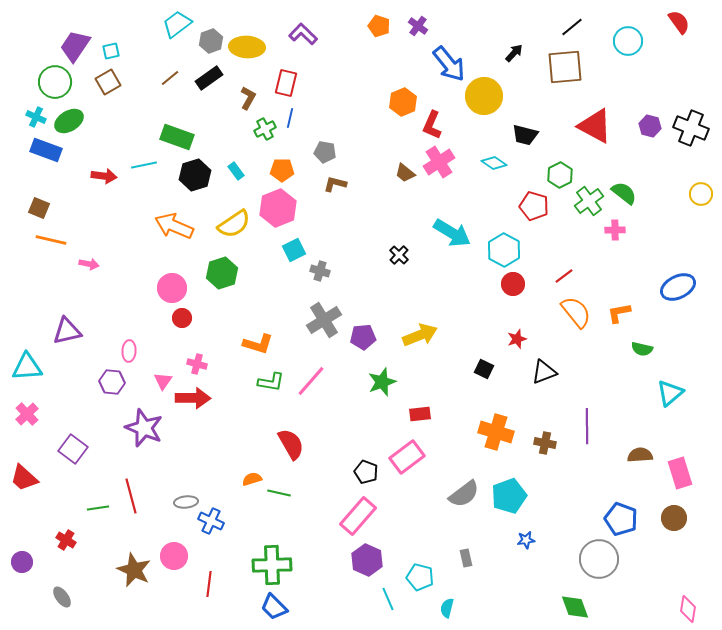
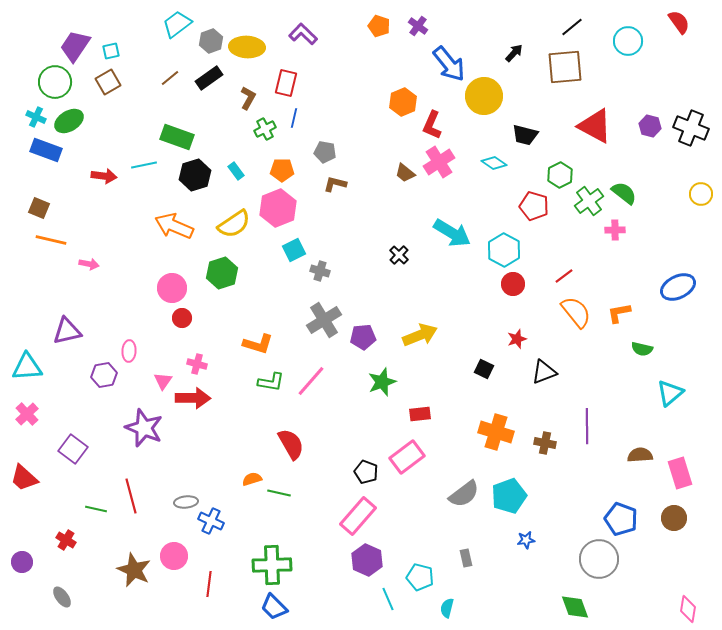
blue line at (290, 118): moved 4 px right
purple hexagon at (112, 382): moved 8 px left, 7 px up; rotated 15 degrees counterclockwise
green line at (98, 508): moved 2 px left, 1 px down; rotated 20 degrees clockwise
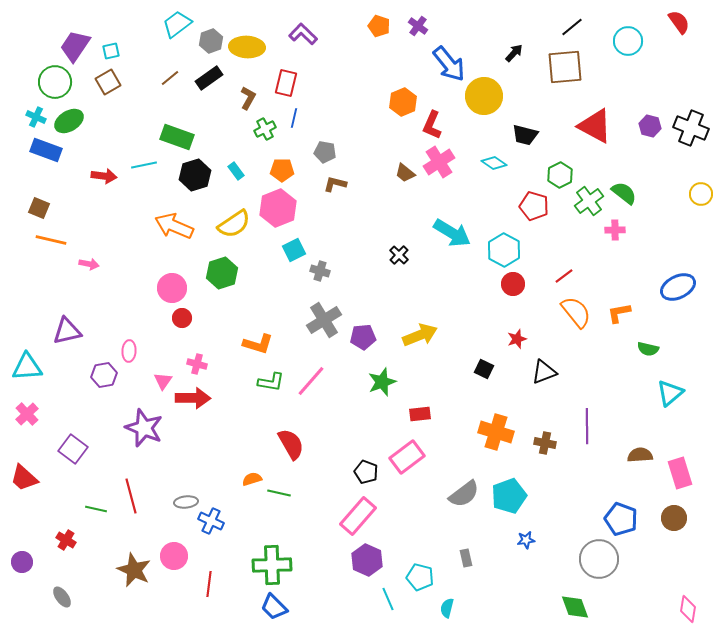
green semicircle at (642, 349): moved 6 px right
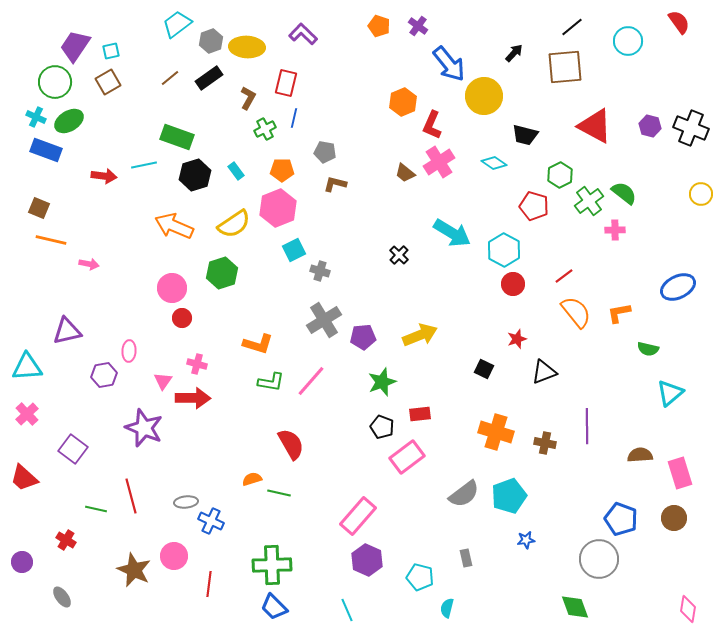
black pentagon at (366, 472): moved 16 px right, 45 px up
cyan line at (388, 599): moved 41 px left, 11 px down
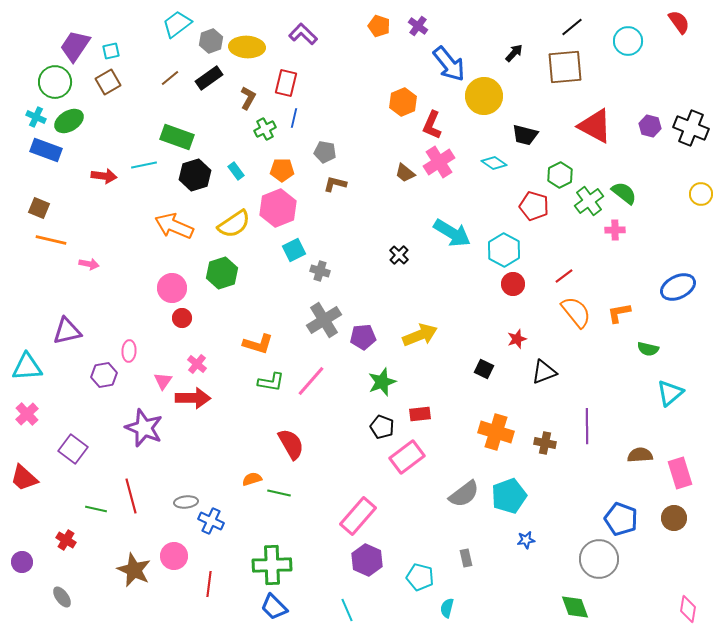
pink cross at (197, 364): rotated 24 degrees clockwise
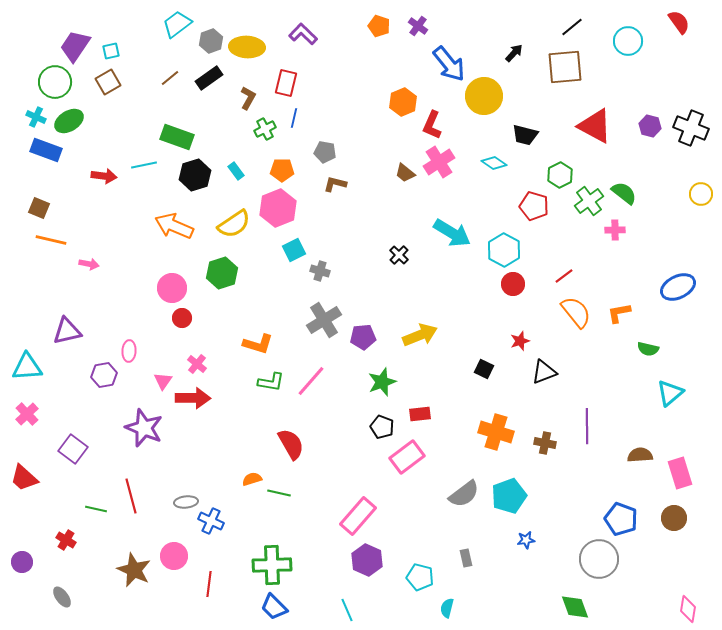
red star at (517, 339): moved 3 px right, 2 px down
